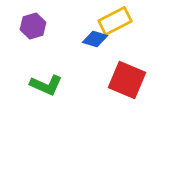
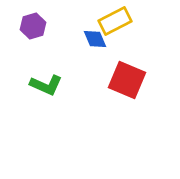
blue diamond: rotated 50 degrees clockwise
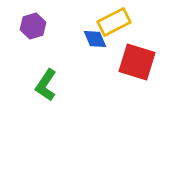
yellow rectangle: moved 1 px left, 1 px down
red square: moved 10 px right, 18 px up; rotated 6 degrees counterclockwise
green L-shape: rotated 100 degrees clockwise
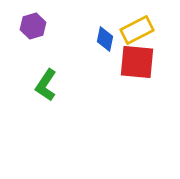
yellow rectangle: moved 23 px right, 8 px down
blue diamond: moved 10 px right; rotated 35 degrees clockwise
red square: rotated 12 degrees counterclockwise
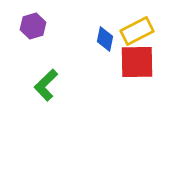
yellow rectangle: moved 1 px down
red square: rotated 6 degrees counterclockwise
green L-shape: rotated 12 degrees clockwise
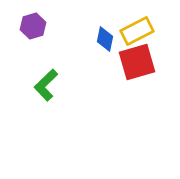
red square: rotated 15 degrees counterclockwise
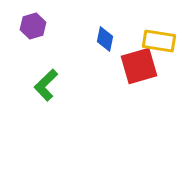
yellow rectangle: moved 22 px right, 10 px down; rotated 36 degrees clockwise
red square: moved 2 px right, 4 px down
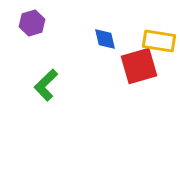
purple hexagon: moved 1 px left, 3 px up
blue diamond: rotated 25 degrees counterclockwise
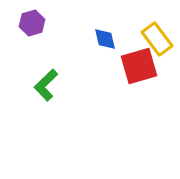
yellow rectangle: moved 2 px left, 2 px up; rotated 44 degrees clockwise
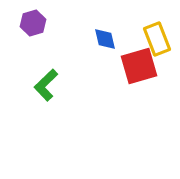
purple hexagon: moved 1 px right
yellow rectangle: rotated 16 degrees clockwise
